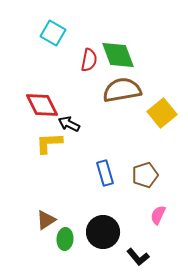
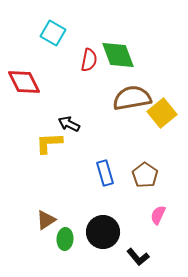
brown semicircle: moved 10 px right, 8 px down
red diamond: moved 18 px left, 23 px up
brown pentagon: rotated 20 degrees counterclockwise
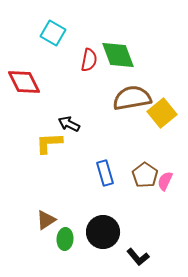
pink semicircle: moved 7 px right, 34 px up
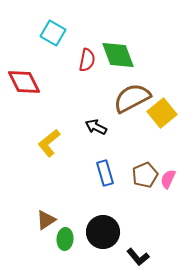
red semicircle: moved 2 px left
brown semicircle: rotated 18 degrees counterclockwise
black arrow: moved 27 px right, 3 px down
yellow L-shape: rotated 36 degrees counterclockwise
brown pentagon: rotated 15 degrees clockwise
pink semicircle: moved 3 px right, 2 px up
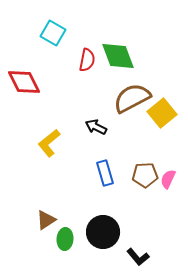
green diamond: moved 1 px down
brown pentagon: rotated 20 degrees clockwise
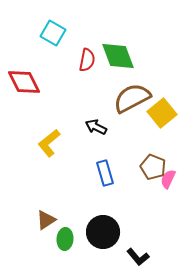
brown pentagon: moved 8 px right, 8 px up; rotated 25 degrees clockwise
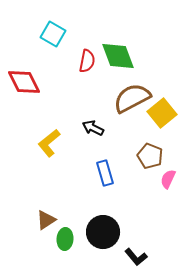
cyan square: moved 1 px down
red semicircle: moved 1 px down
black arrow: moved 3 px left, 1 px down
brown pentagon: moved 3 px left, 11 px up
black L-shape: moved 2 px left
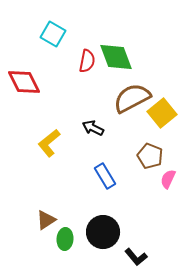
green diamond: moved 2 px left, 1 px down
blue rectangle: moved 3 px down; rotated 15 degrees counterclockwise
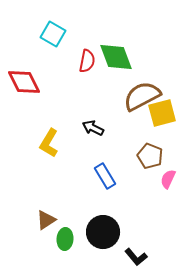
brown semicircle: moved 10 px right, 2 px up
yellow square: rotated 24 degrees clockwise
yellow L-shape: rotated 20 degrees counterclockwise
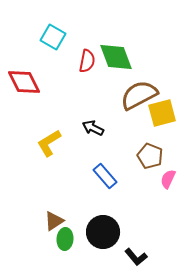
cyan square: moved 3 px down
brown semicircle: moved 3 px left, 1 px up
yellow L-shape: rotated 28 degrees clockwise
blue rectangle: rotated 10 degrees counterclockwise
brown triangle: moved 8 px right, 1 px down
